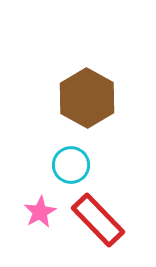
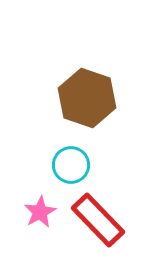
brown hexagon: rotated 10 degrees counterclockwise
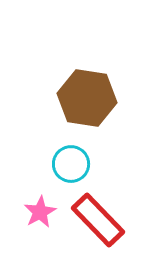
brown hexagon: rotated 10 degrees counterclockwise
cyan circle: moved 1 px up
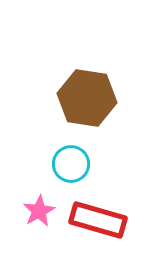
pink star: moved 1 px left, 1 px up
red rectangle: rotated 30 degrees counterclockwise
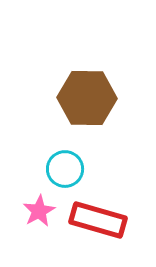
brown hexagon: rotated 8 degrees counterclockwise
cyan circle: moved 6 px left, 5 px down
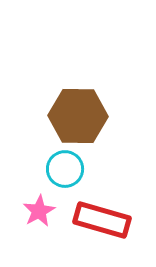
brown hexagon: moved 9 px left, 18 px down
red rectangle: moved 4 px right
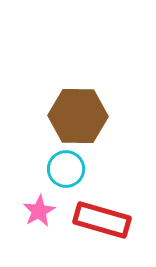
cyan circle: moved 1 px right
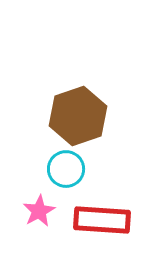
brown hexagon: rotated 20 degrees counterclockwise
red rectangle: rotated 12 degrees counterclockwise
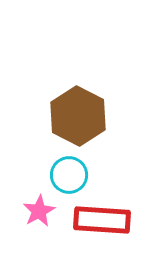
brown hexagon: rotated 14 degrees counterclockwise
cyan circle: moved 3 px right, 6 px down
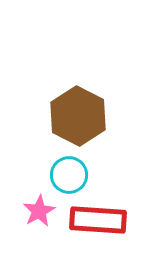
red rectangle: moved 4 px left
